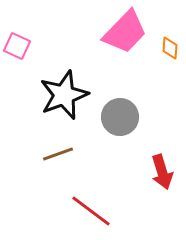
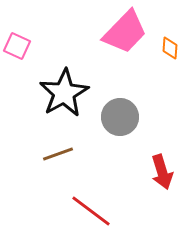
black star: moved 2 px up; rotated 9 degrees counterclockwise
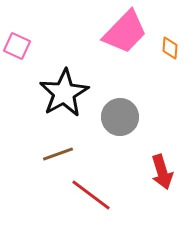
red line: moved 16 px up
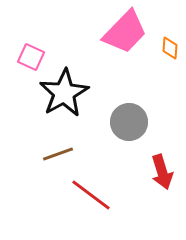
pink square: moved 14 px right, 11 px down
gray circle: moved 9 px right, 5 px down
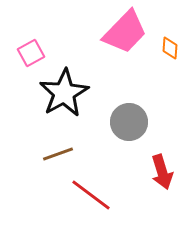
pink square: moved 4 px up; rotated 36 degrees clockwise
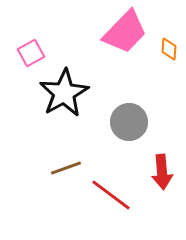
orange diamond: moved 1 px left, 1 px down
brown line: moved 8 px right, 14 px down
red arrow: rotated 12 degrees clockwise
red line: moved 20 px right
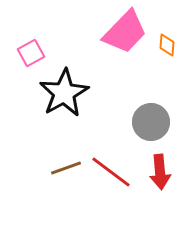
orange diamond: moved 2 px left, 4 px up
gray circle: moved 22 px right
red arrow: moved 2 px left
red line: moved 23 px up
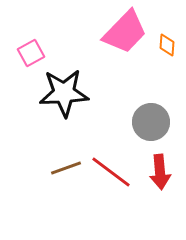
black star: rotated 27 degrees clockwise
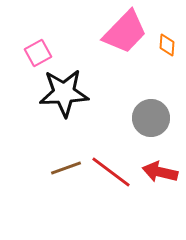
pink square: moved 7 px right
gray circle: moved 4 px up
red arrow: rotated 108 degrees clockwise
